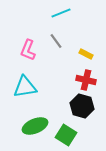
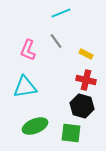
green square: moved 5 px right, 2 px up; rotated 25 degrees counterclockwise
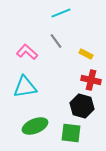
pink L-shape: moved 1 px left, 2 px down; rotated 110 degrees clockwise
red cross: moved 5 px right
